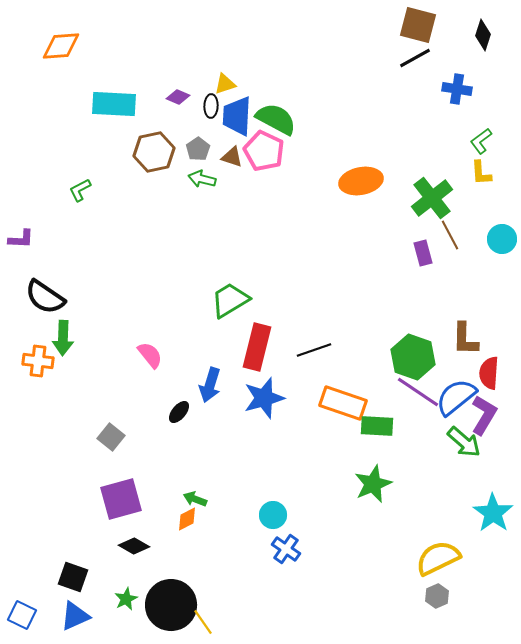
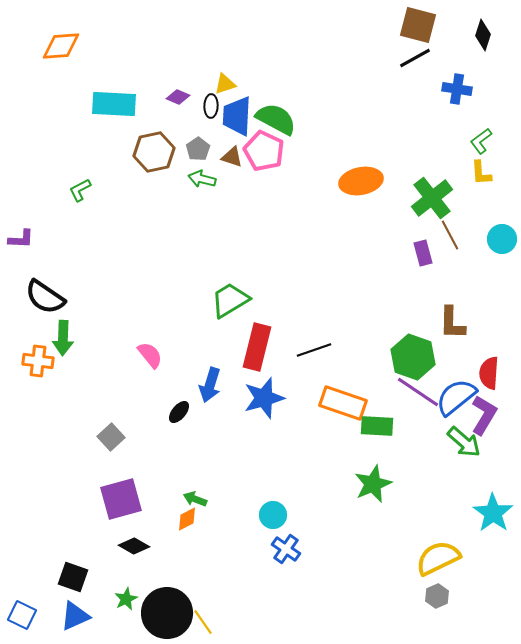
brown L-shape at (465, 339): moved 13 px left, 16 px up
gray square at (111, 437): rotated 8 degrees clockwise
black circle at (171, 605): moved 4 px left, 8 px down
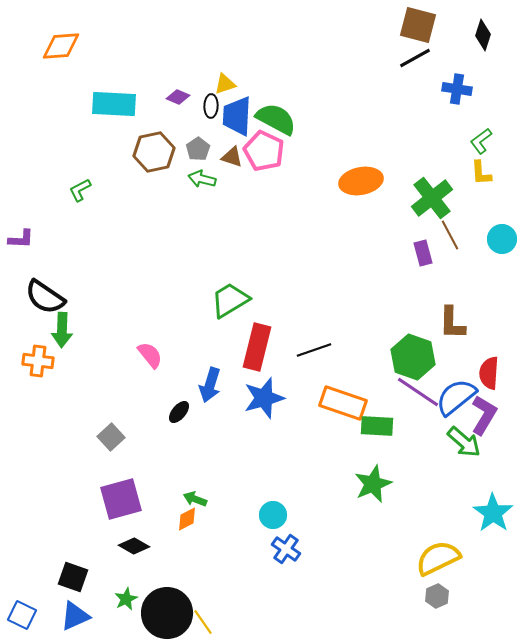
green arrow at (63, 338): moved 1 px left, 8 px up
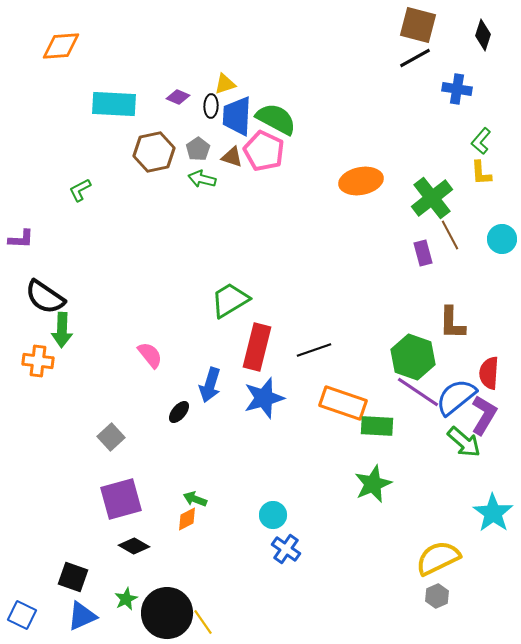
green L-shape at (481, 141): rotated 12 degrees counterclockwise
blue triangle at (75, 616): moved 7 px right
